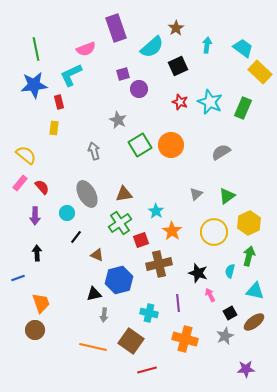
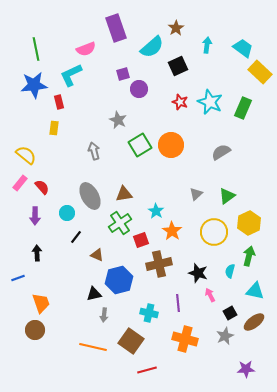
gray ellipse at (87, 194): moved 3 px right, 2 px down
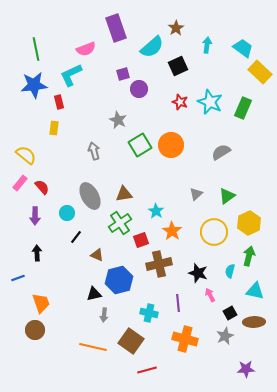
brown ellipse at (254, 322): rotated 35 degrees clockwise
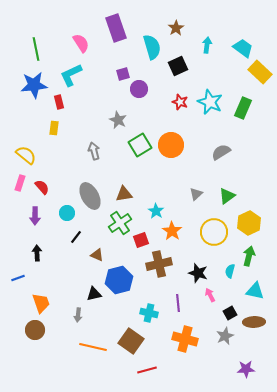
cyan semicircle at (152, 47): rotated 65 degrees counterclockwise
pink semicircle at (86, 49): moved 5 px left, 6 px up; rotated 102 degrees counterclockwise
pink rectangle at (20, 183): rotated 21 degrees counterclockwise
gray arrow at (104, 315): moved 26 px left
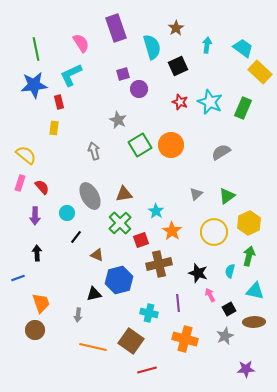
green cross at (120, 223): rotated 10 degrees counterclockwise
black square at (230, 313): moved 1 px left, 4 px up
